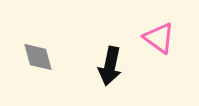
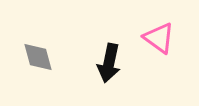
black arrow: moved 1 px left, 3 px up
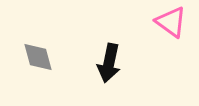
pink triangle: moved 12 px right, 16 px up
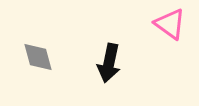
pink triangle: moved 1 px left, 2 px down
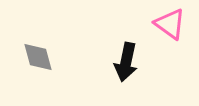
black arrow: moved 17 px right, 1 px up
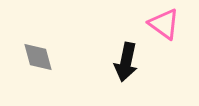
pink triangle: moved 6 px left
